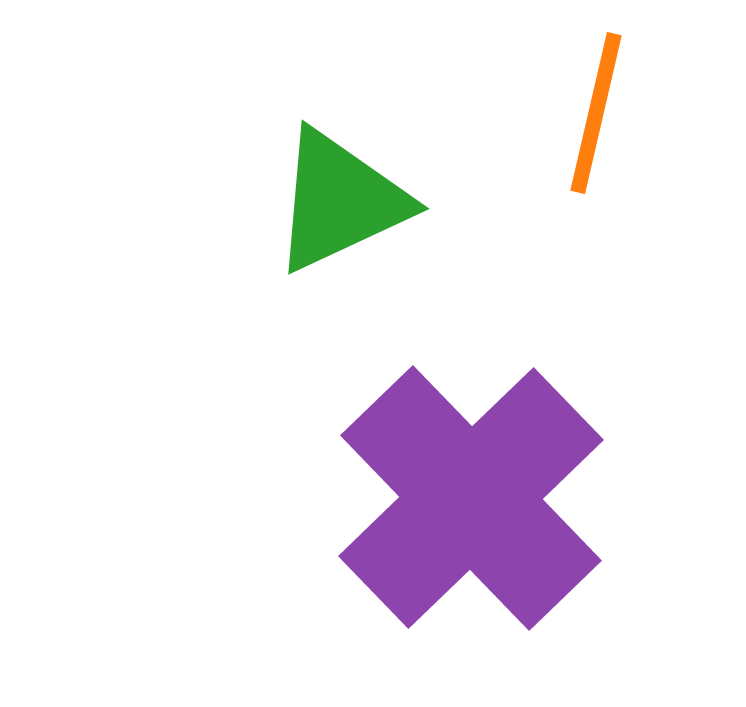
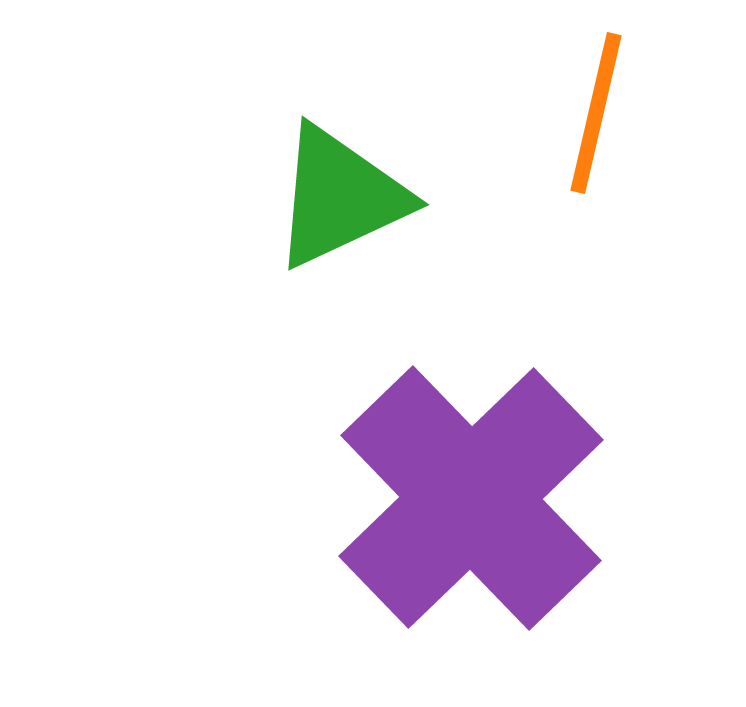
green triangle: moved 4 px up
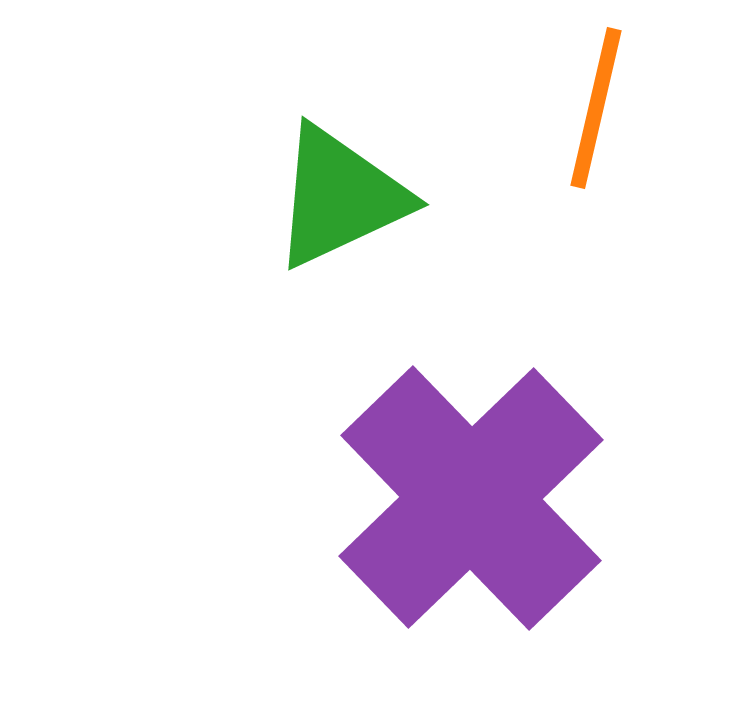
orange line: moved 5 px up
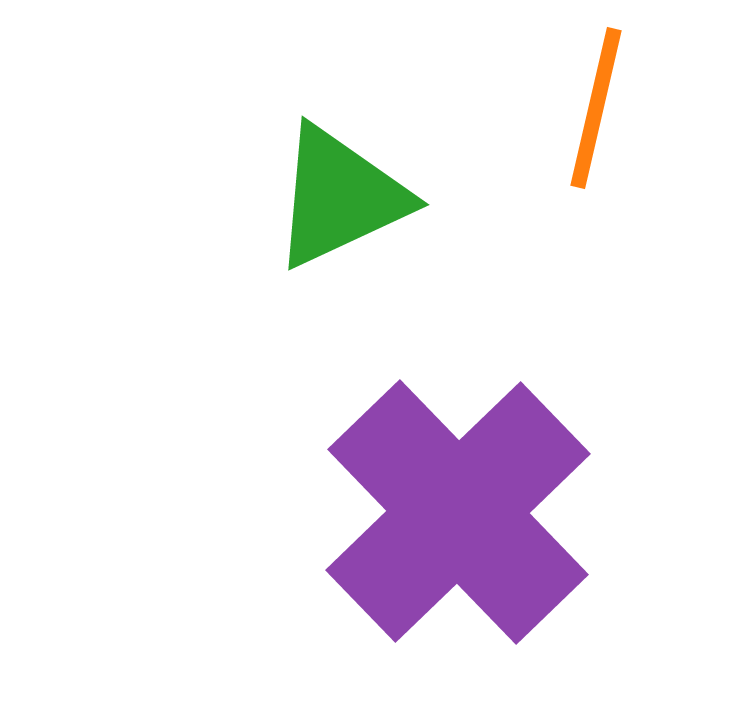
purple cross: moved 13 px left, 14 px down
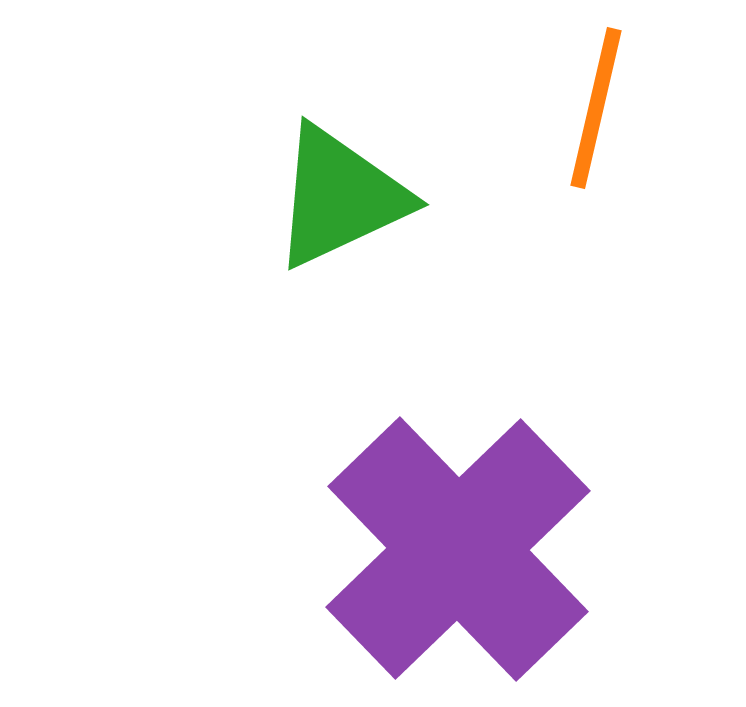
purple cross: moved 37 px down
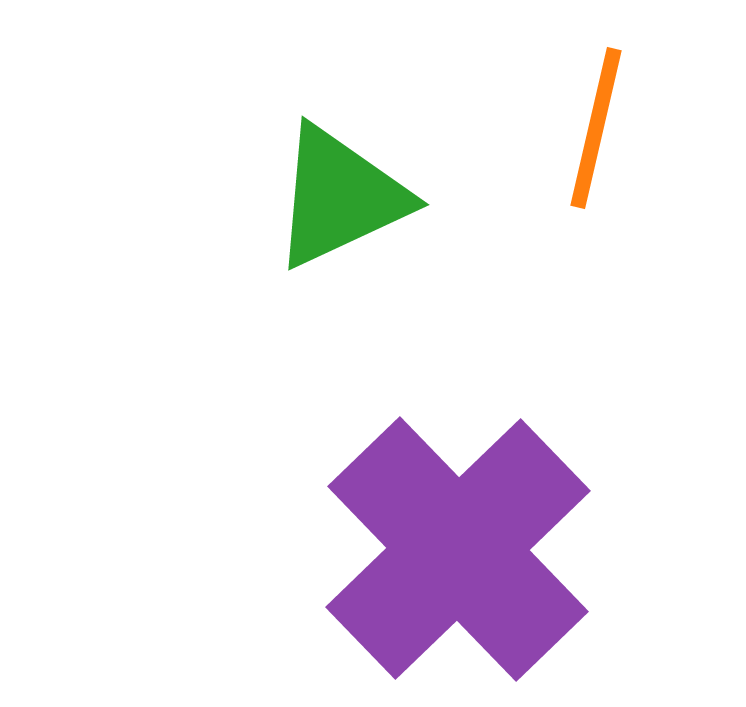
orange line: moved 20 px down
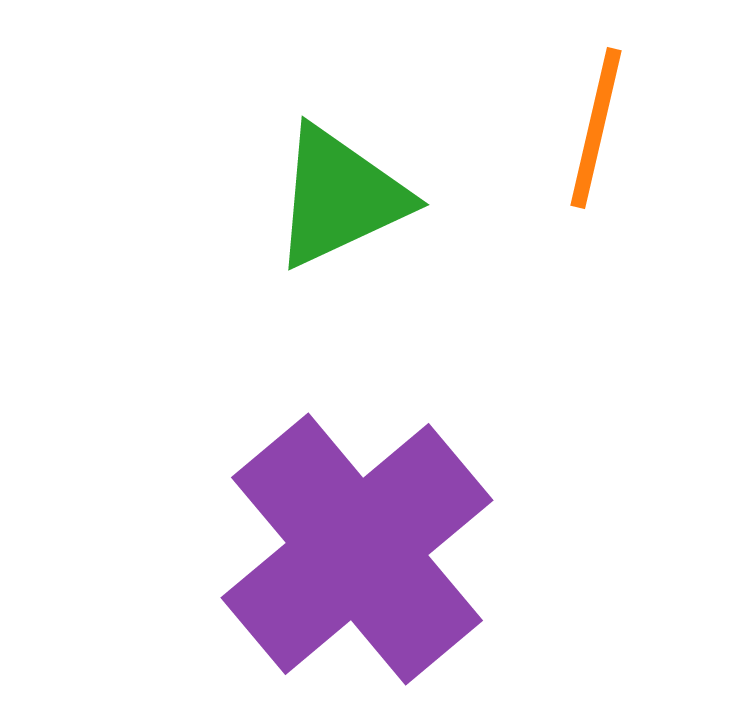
purple cross: moved 101 px left; rotated 4 degrees clockwise
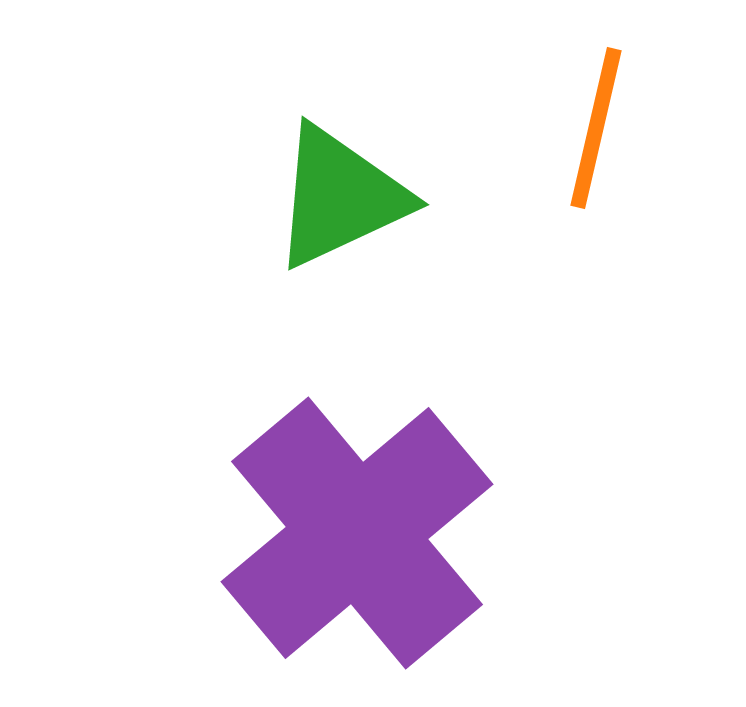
purple cross: moved 16 px up
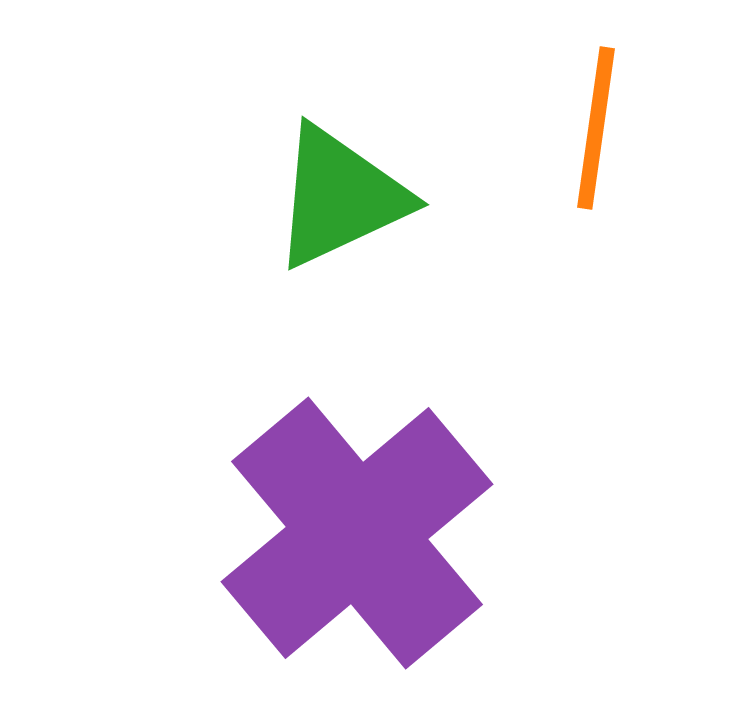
orange line: rotated 5 degrees counterclockwise
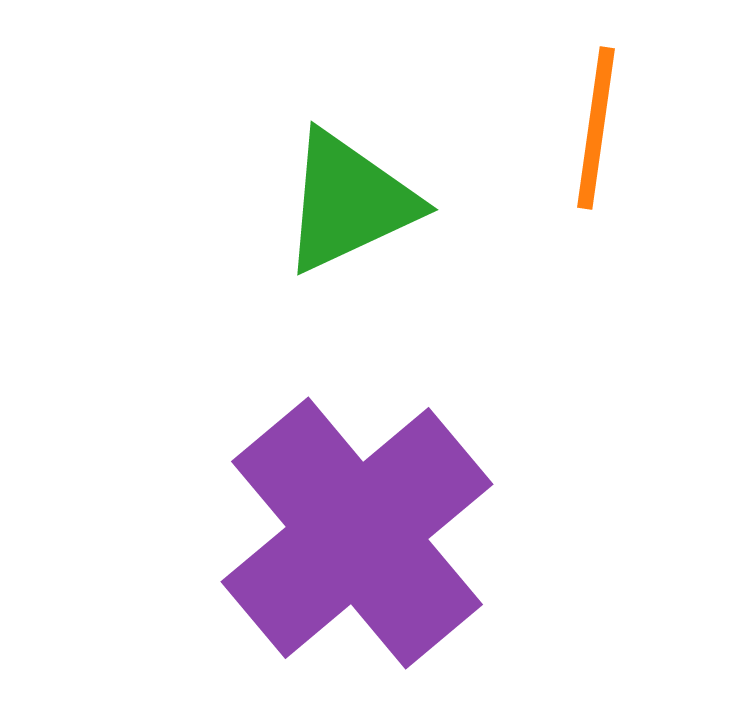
green triangle: moved 9 px right, 5 px down
